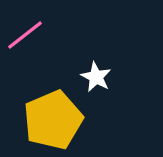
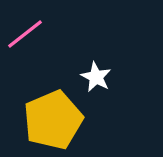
pink line: moved 1 px up
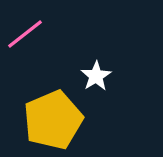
white star: moved 1 px up; rotated 12 degrees clockwise
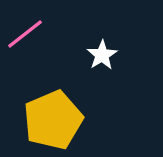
white star: moved 6 px right, 21 px up
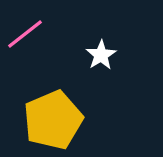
white star: moved 1 px left
